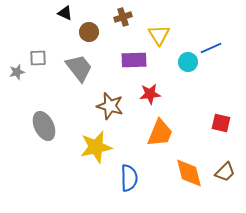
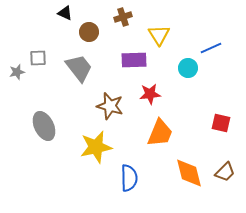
cyan circle: moved 6 px down
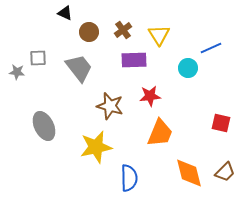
brown cross: moved 13 px down; rotated 18 degrees counterclockwise
gray star: rotated 21 degrees clockwise
red star: moved 2 px down
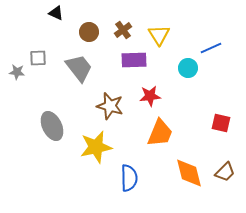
black triangle: moved 9 px left
gray ellipse: moved 8 px right
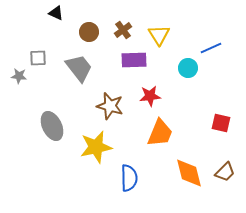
gray star: moved 2 px right, 4 px down
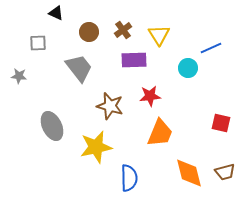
gray square: moved 15 px up
brown trapezoid: rotated 30 degrees clockwise
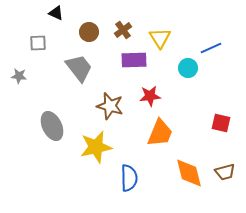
yellow triangle: moved 1 px right, 3 px down
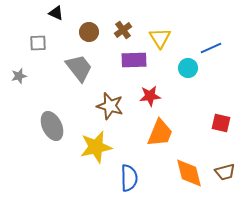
gray star: rotated 21 degrees counterclockwise
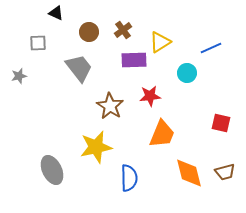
yellow triangle: moved 4 px down; rotated 30 degrees clockwise
cyan circle: moved 1 px left, 5 px down
brown star: rotated 16 degrees clockwise
gray ellipse: moved 44 px down
orange trapezoid: moved 2 px right, 1 px down
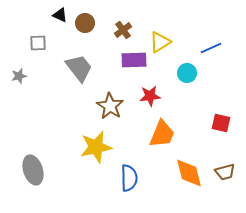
black triangle: moved 4 px right, 2 px down
brown circle: moved 4 px left, 9 px up
gray ellipse: moved 19 px left; rotated 8 degrees clockwise
